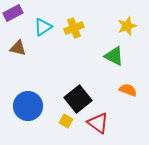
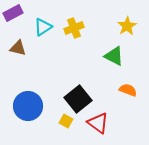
yellow star: rotated 12 degrees counterclockwise
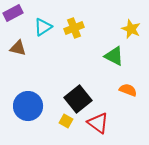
yellow star: moved 4 px right, 3 px down; rotated 18 degrees counterclockwise
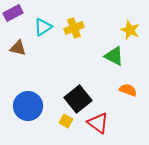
yellow star: moved 1 px left, 1 px down
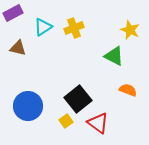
yellow square: rotated 24 degrees clockwise
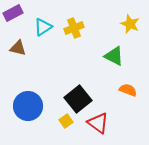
yellow star: moved 6 px up
